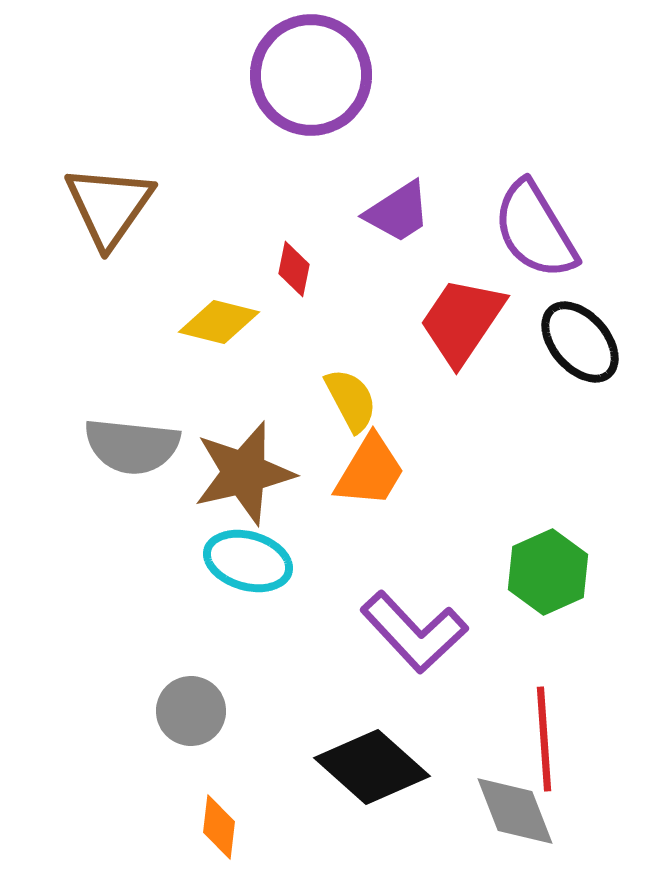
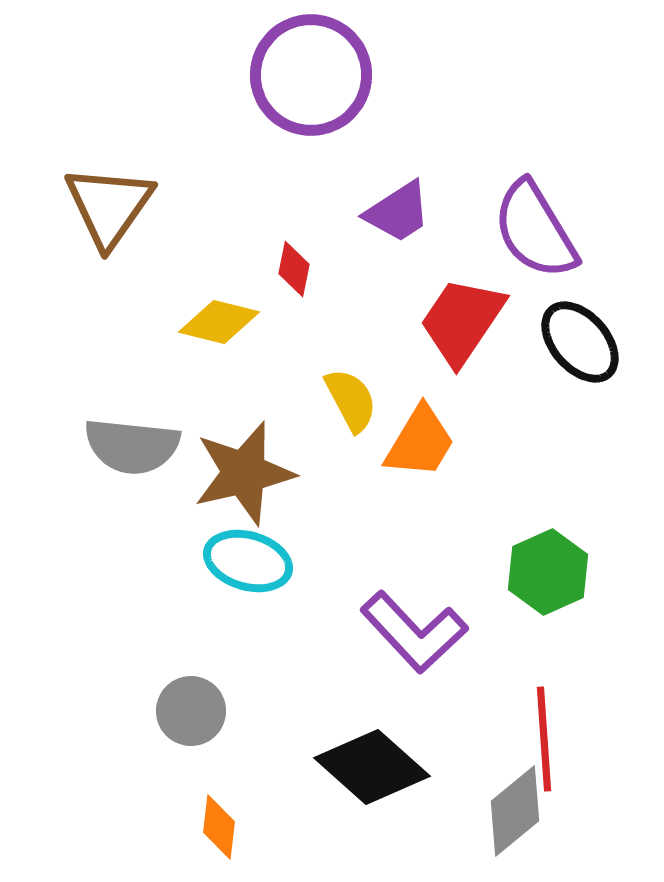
orange trapezoid: moved 50 px right, 29 px up
gray diamond: rotated 72 degrees clockwise
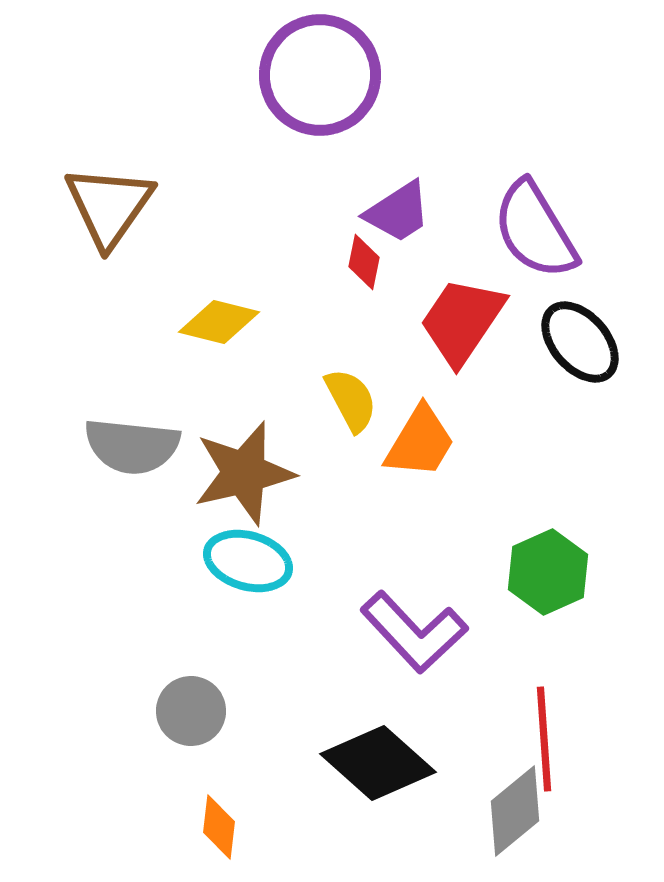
purple circle: moved 9 px right
red diamond: moved 70 px right, 7 px up
black diamond: moved 6 px right, 4 px up
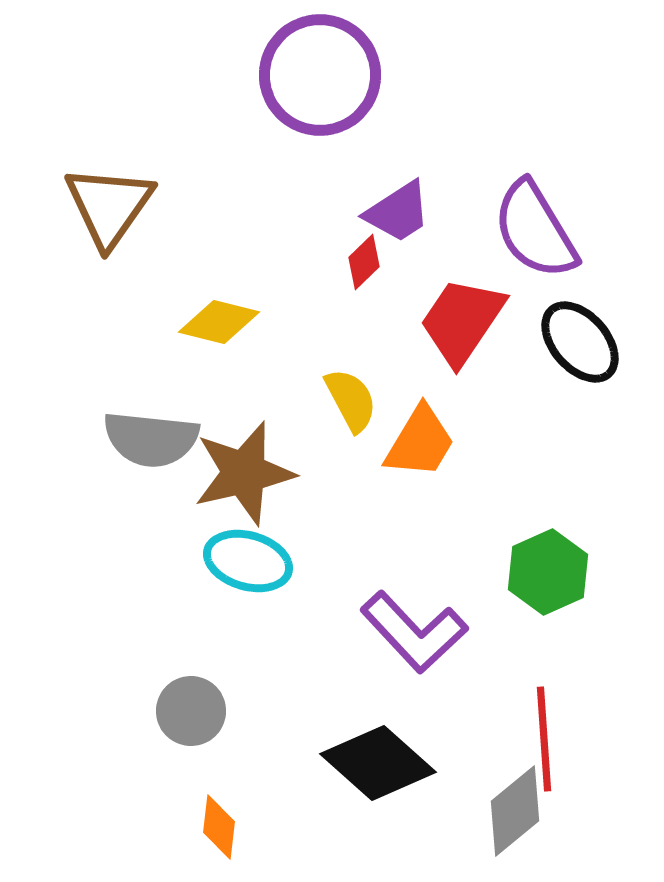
red diamond: rotated 34 degrees clockwise
gray semicircle: moved 19 px right, 7 px up
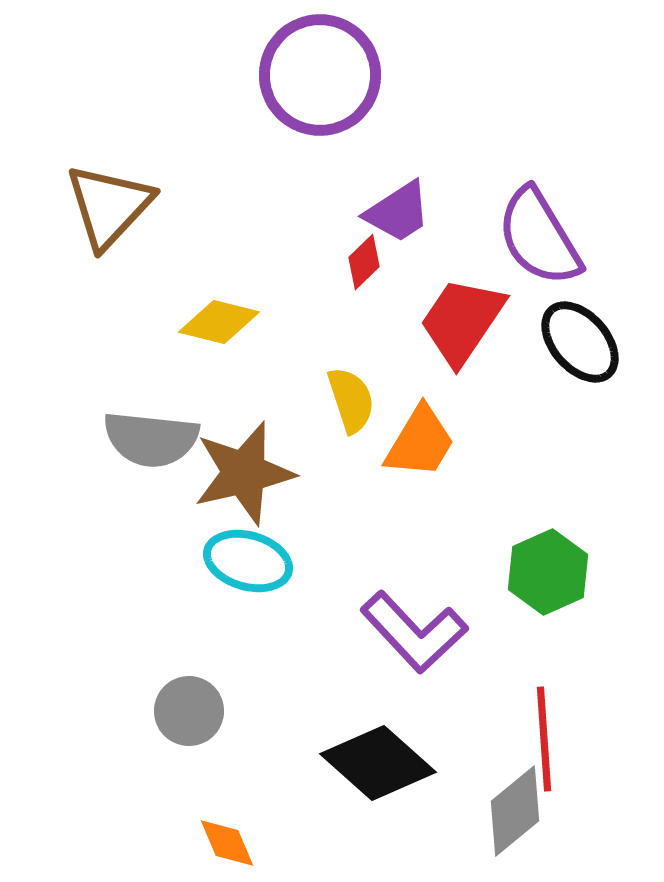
brown triangle: rotated 8 degrees clockwise
purple semicircle: moved 4 px right, 7 px down
yellow semicircle: rotated 10 degrees clockwise
gray circle: moved 2 px left
orange diamond: moved 8 px right, 16 px down; rotated 30 degrees counterclockwise
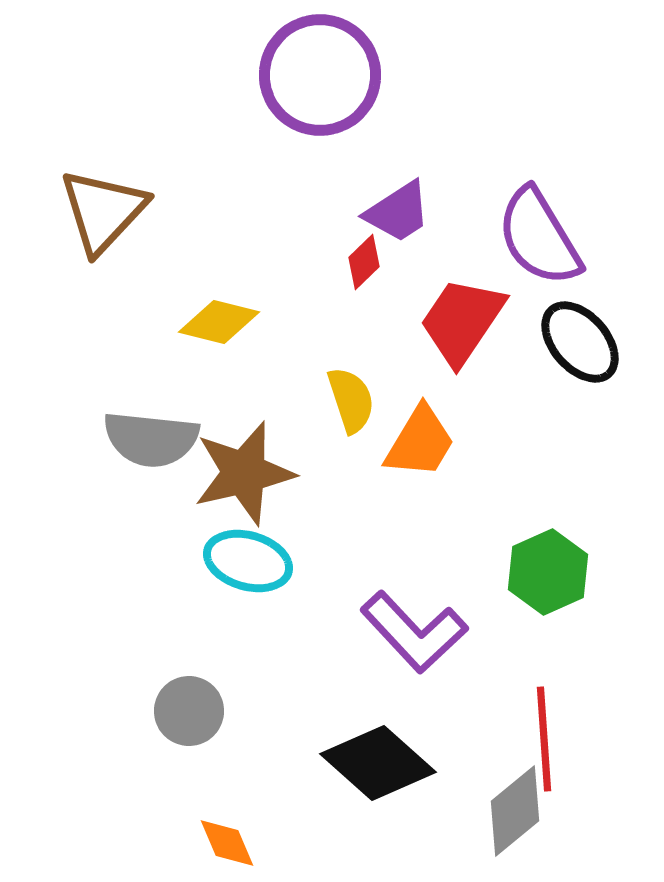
brown triangle: moved 6 px left, 5 px down
